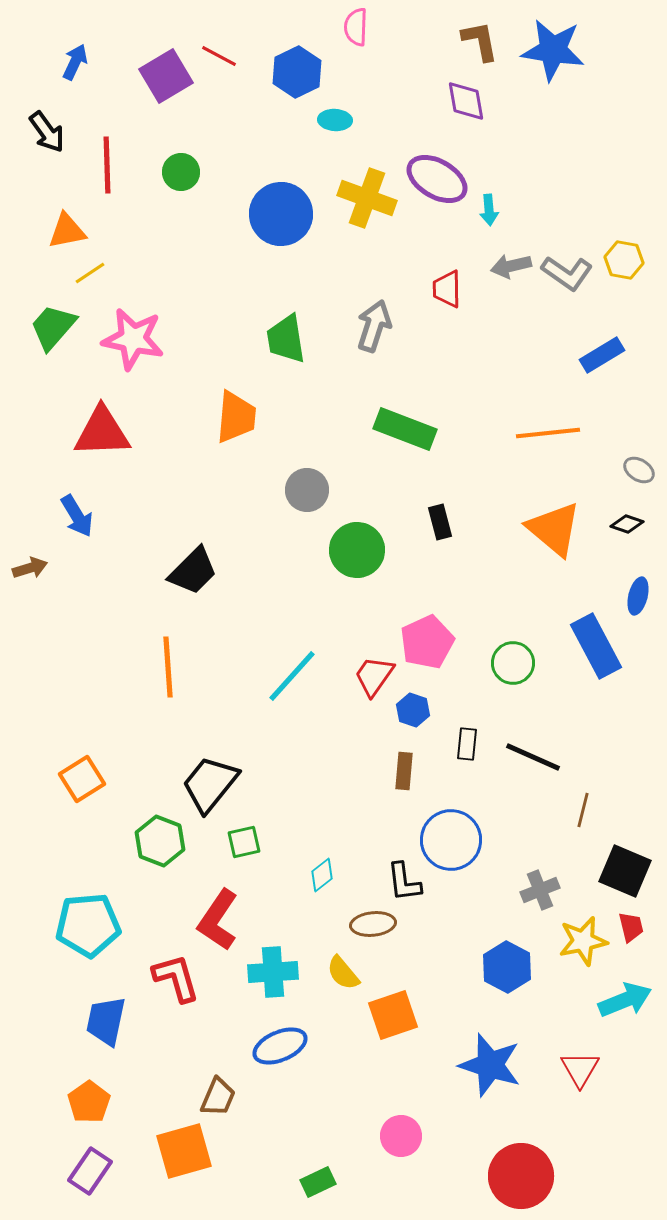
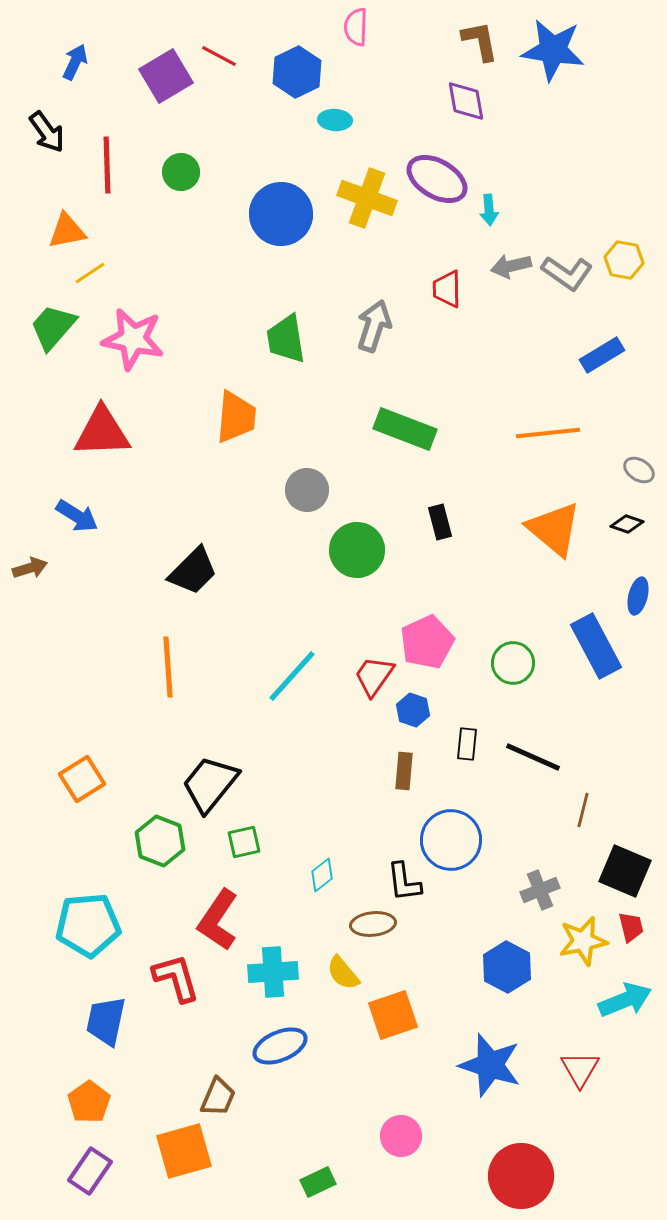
blue arrow at (77, 516): rotated 27 degrees counterclockwise
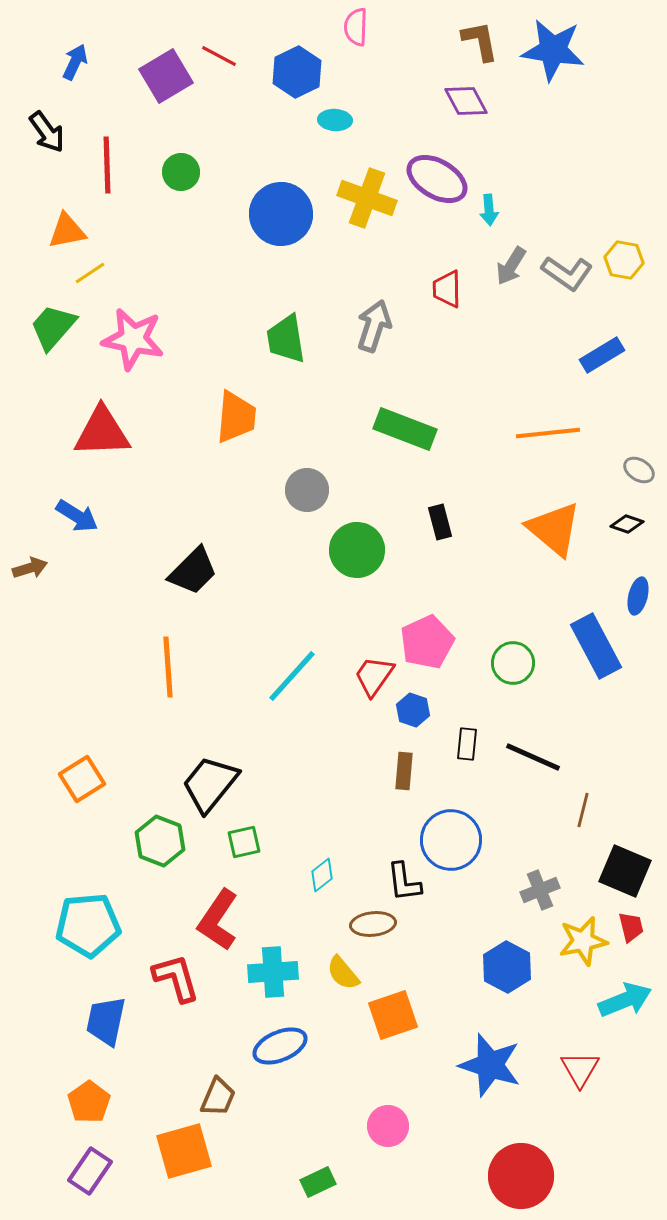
purple diamond at (466, 101): rotated 18 degrees counterclockwise
gray arrow at (511, 266): rotated 45 degrees counterclockwise
pink circle at (401, 1136): moved 13 px left, 10 px up
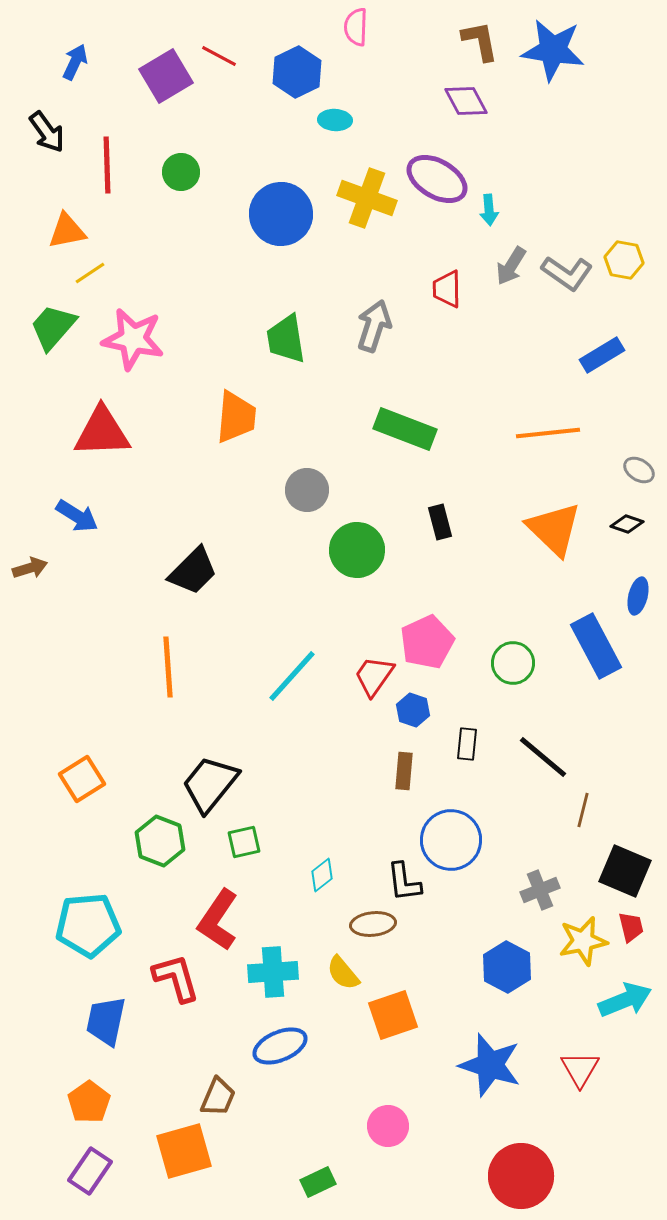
orange triangle at (554, 529): rotated 4 degrees clockwise
black line at (533, 757): moved 10 px right; rotated 16 degrees clockwise
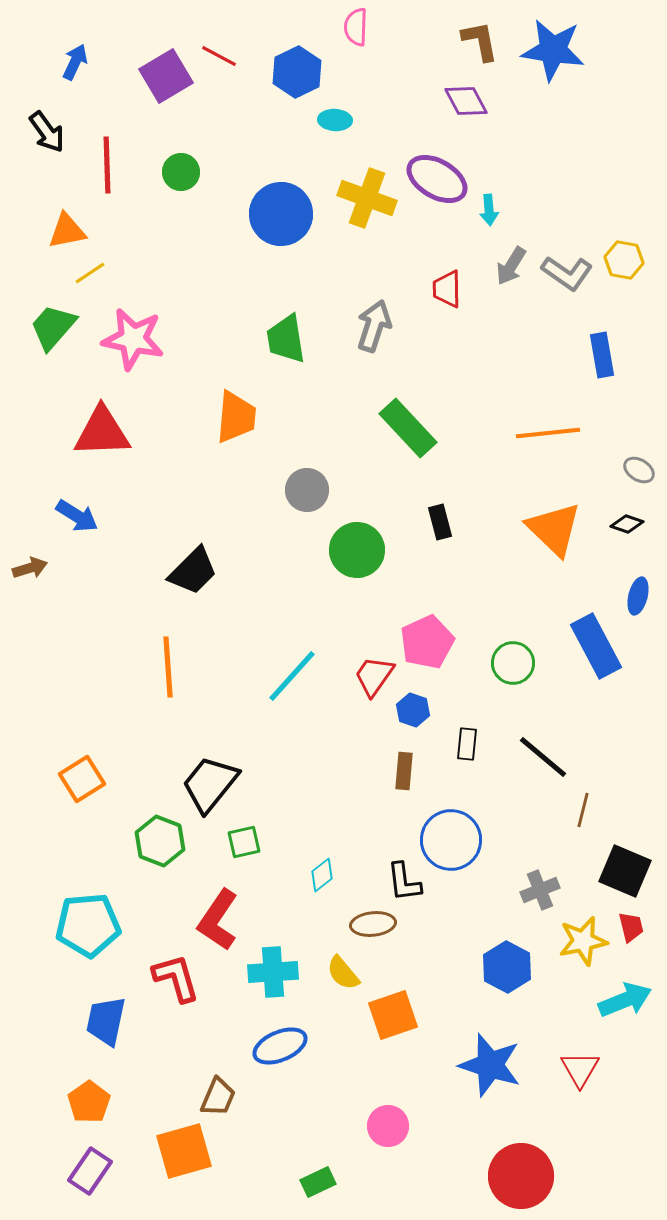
blue rectangle at (602, 355): rotated 69 degrees counterclockwise
green rectangle at (405, 429): moved 3 px right, 1 px up; rotated 26 degrees clockwise
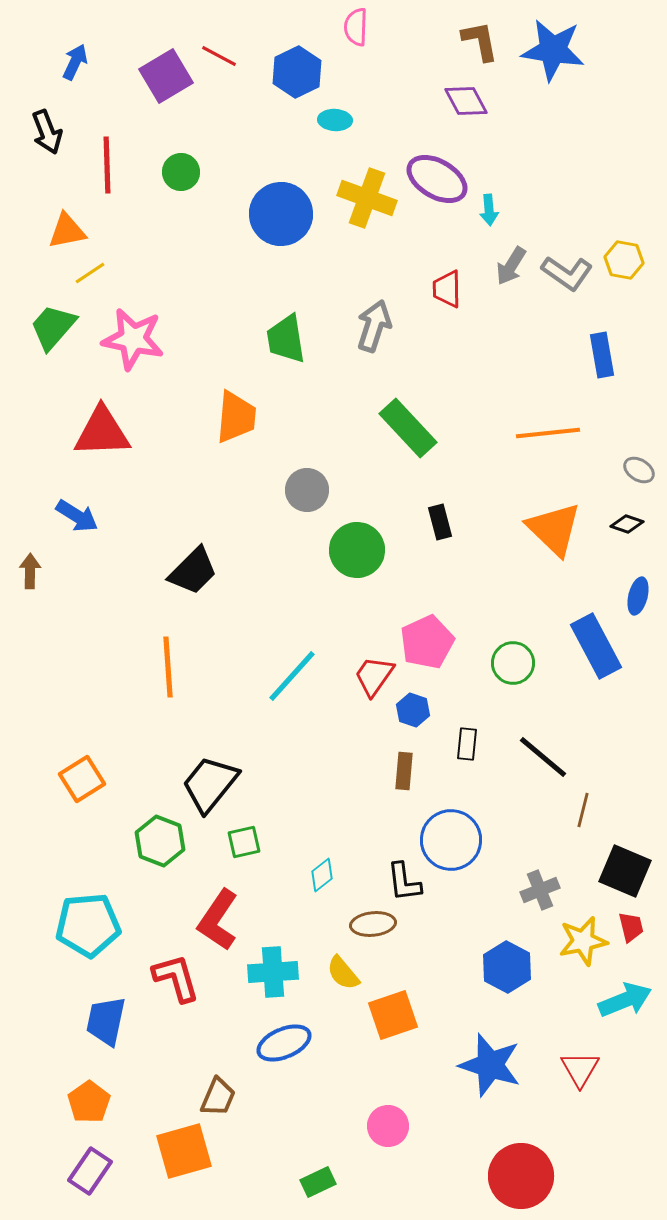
black arrow at (47, 132): rotated 15 degrees clockwise
brown arrow at (30, 568): moved 3 px down; rotated 72 degrees counterclockwise
blue ellipse at (280, 1046): moved 4 px right, 3 px up
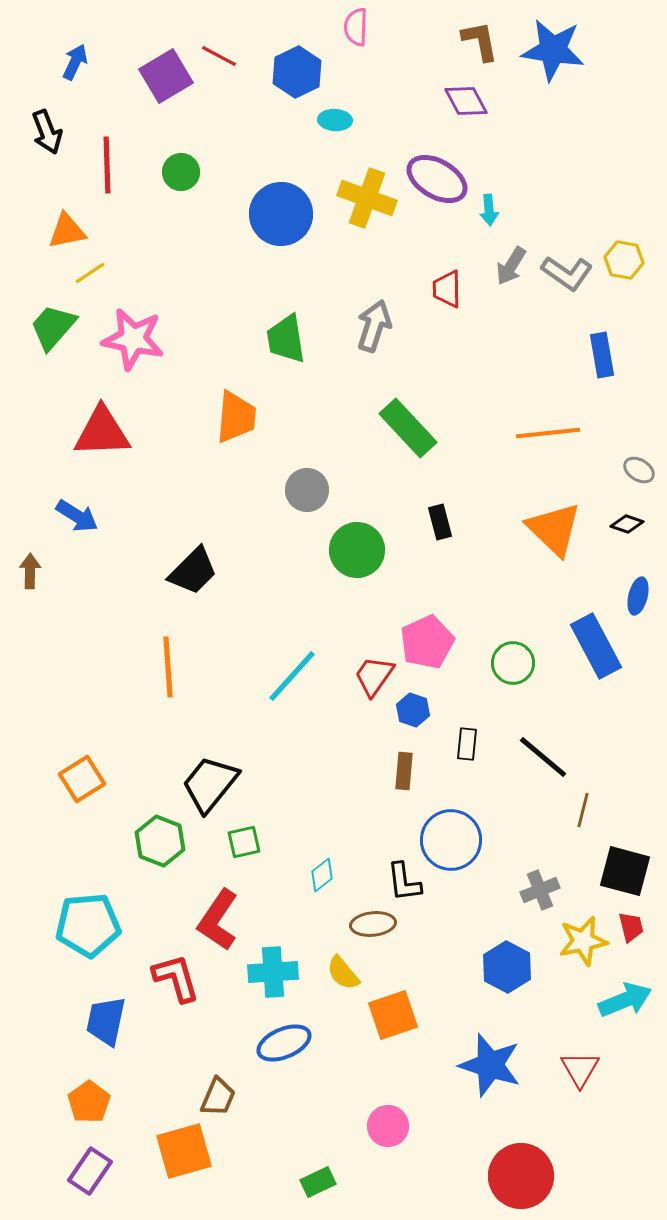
black square at (625, 871): rotated 8 degrees counterclockwise
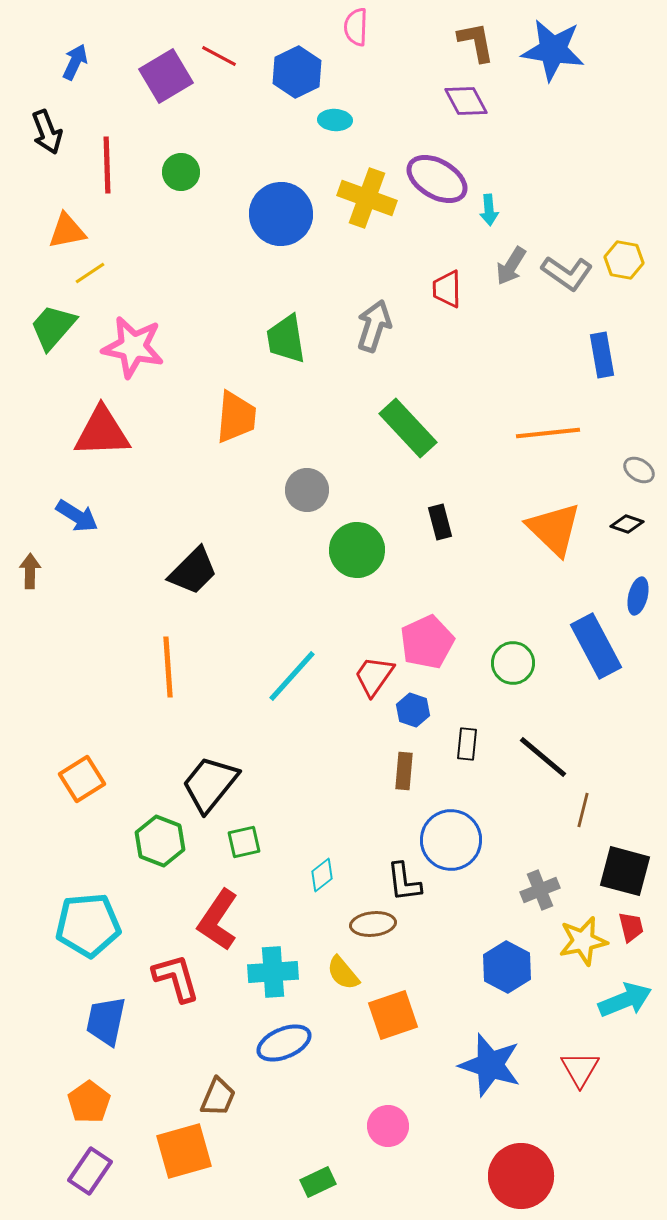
brown L-shape at (480, 41): moved 4 px left, 1 px down
pink star at (133, 339): moved 8 px down
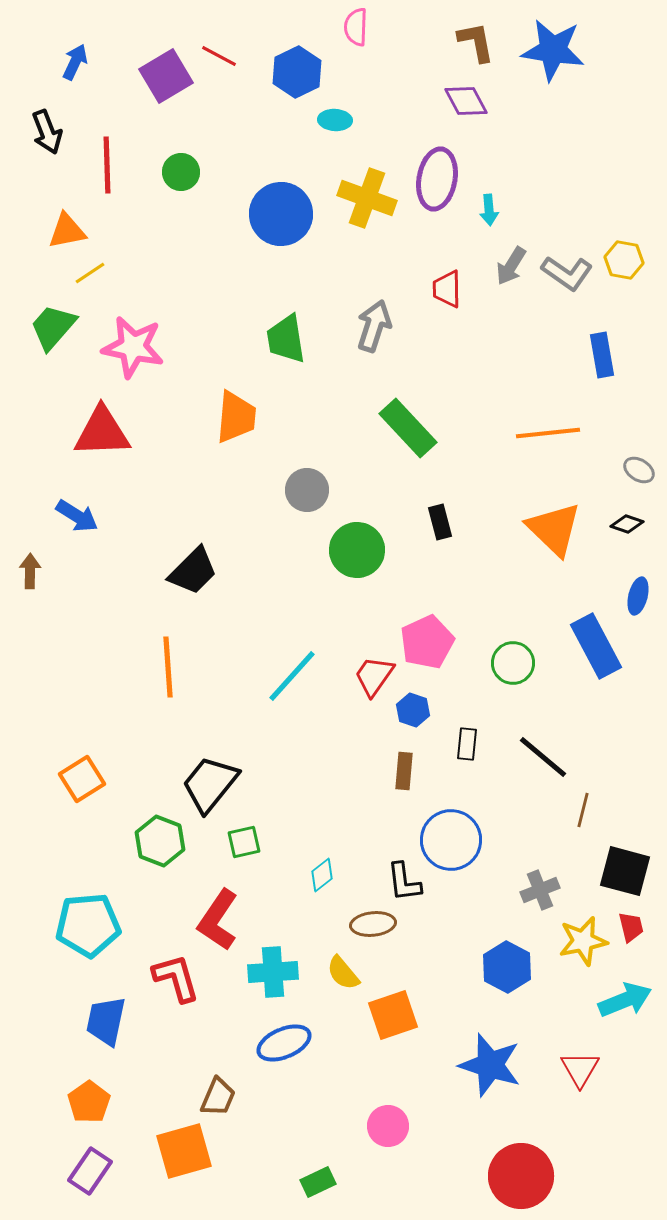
purple ellipse at (437, 179): rotated 70 degrees clockwise
